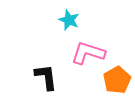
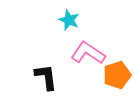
pink L-shape: rotated 16 degrees clockwise
orange pentagon: moved 5 px up; rotated 12 degrees clockwise
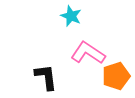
cyan star: moved 2 px right, 4 px up
orange pentagon: moved 1 px left, 1 px down
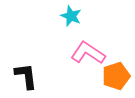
black L-shape: moved 20 px left, 1 px up
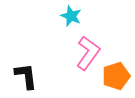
pink L-shape: rotated 92 degrees clockwise
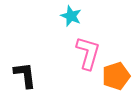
pink L-shape: rotated 20 degrees counterclockwise
black L-shape: moved 1 px left, 1 px up
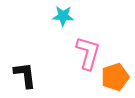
cyan star: moved 8 px left; rotated 20 degrees counterclockwise
orange pentagon: moved 1 px left, 1 px down
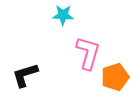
cyan star: moved 1 px up
black L-shape: rotated 100 degrees counterclockwise
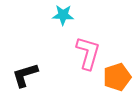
orange pentagon: moved 2 px right
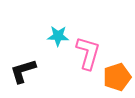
cyan star: moved 5 px left, 21 px down
black L-shape: moved 2 px left, 4 px up
